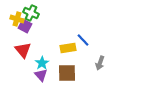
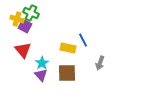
blue line: rotated 16 degrees clockwise
yellow rectangle: rotated 21 degrees clockwise
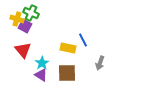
purple triangle: rotated 16 degrees counterclockwise
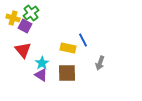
green cross: rotated 28 degrees clockwise
yellow cross: moved 4 px left, 1 px up
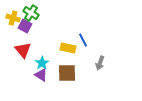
green cross: rotated 21 degrees counterclockwise
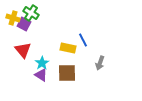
purple square: moved 1 px left, 2 px up
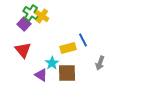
yellow cross: moved 29 px right, 2 px up; rotated 16 degrees clockwise
purple square: rotated 16 degrees clockwise
yellow rectangle: rotated 28 degrees counterclockwise
cyan star: moved 10 px right
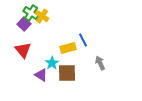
gray arrow: rotated 136 degrees clockwise
